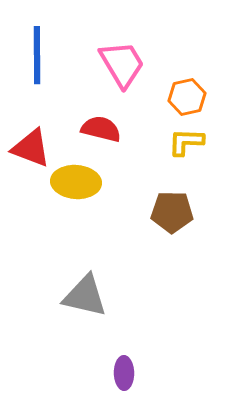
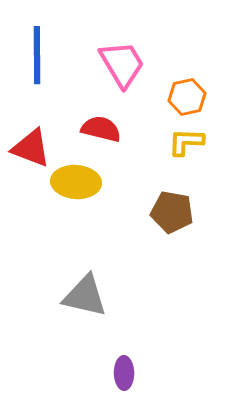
brown pentagon: rotated 9 degrees clockwise
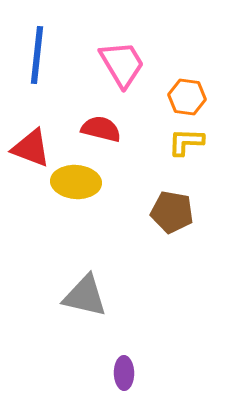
blue line: rotated 6 degrees clockwise
orange hexagon: rotated 21 degrees clockwise
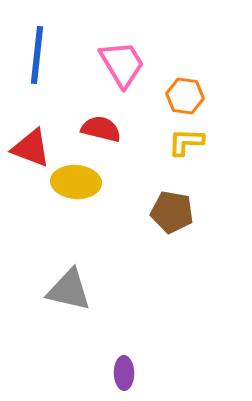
orange hexagon: moved 2 px left, 1 px up
gray triangle: moved 16 px left, 6 px up
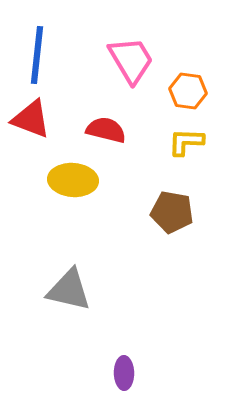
pink trapezoid: moved 9 px right, 4 px up
orange hexagon: moved 3 px right, 5 px up
red semicircle: moved 5 px right, 1 px down
red triangle: moved 29 px up
yellow ellipse: moved 3 px left, 2 px up
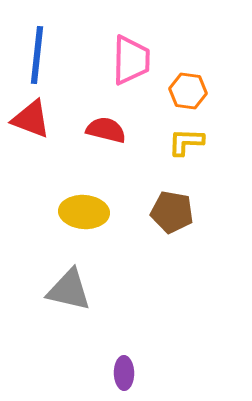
pink trapezoid: rotated 32 degrees clockwise
yellow ellipse: moved 11 px right, 32 px down
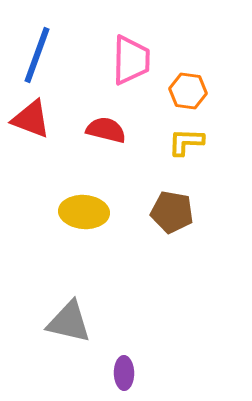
blue line: rotated 14 degrees clockwise
gray triangle: moved 32 px down
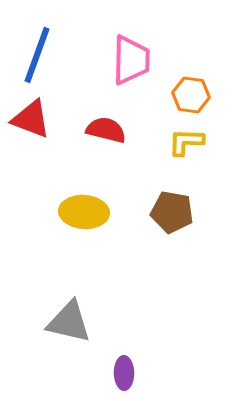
orange hexagon: moved 3 px right, 4 px down
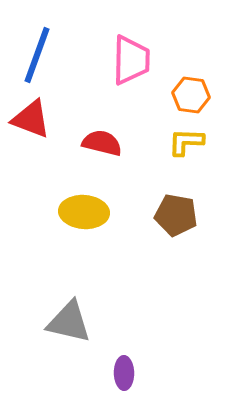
red semicircle: moved 4 px left, 13 px down
brown pentagon: moved 4 px right, 3 px down
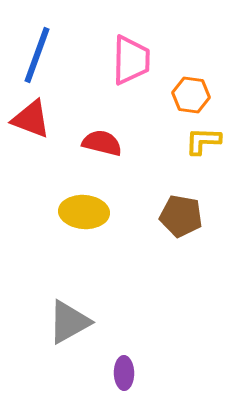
yellow L-shape: moved 17 px right, 1 px up
brown pentagon: moved 5 px right, 1 px down
gray triangle: rotated 42 degrees counterclockwise
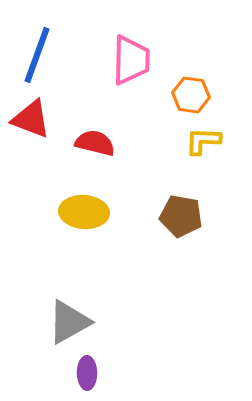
red semicircle: moved 7 px left
purple ellipse: moved 37 px left
